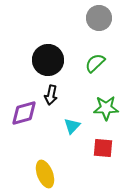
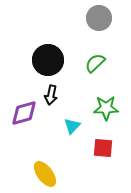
yellow ellipse: rotated 16 degrees counterclockwise
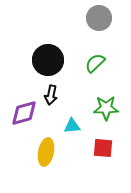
cyan triangle: rotated 42 degrees clockwise
yellow ellipse: moved 1 px right, 22 px up; rotated 48 degrees clockwise
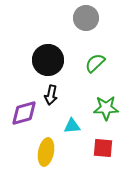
gray circle: moved 13 px left
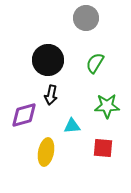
green semicircle: rotated 15 degrees counterclockwise
green star: moved 1 px right, 2 px up
purple diamond: moved 2 px down
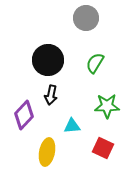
purple diamond: rotated 32 degrees counterclockwise
red square: rotated 20 degrees clockwise
yellow ellipse: moved 1 px right
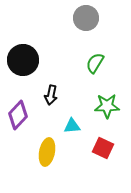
black circle: moved 25 px left
purple diamond: moved 6 px left
